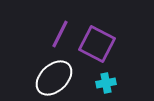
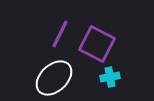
cyan cross: moved 4 px right, 6 px up
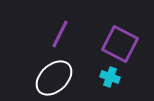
purple square: moved 23 px right
cyan cross: rotated 30 degrees clockwise
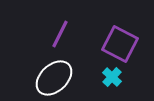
cyan cross: moved 2 px right; rotated 24 degrees clockwise
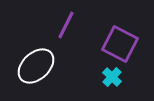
purple line: moved 6 px right, 9 px up
white ellipse: moved 18 px left, 12 px up
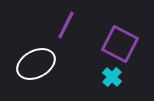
white ellipse: moved 2 px up; rotated 15 degrees clockwise
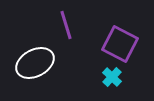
purple line: rotated 44 degrees counterclockwise
white ellipse: moved 1 px left, 1 px up
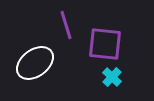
purple square: moved 15 px left; rotated 21 degrees counterclockwise
white ellipse: rotated 9 degrees counterclockwise
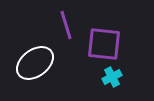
purple square: moved 1 px left
cyan cross: rotated 18 degrees clockwise
